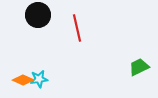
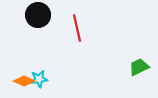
orange diamond: moved 1 px right, 1 px down
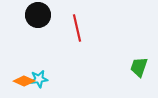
green trapezoid: rotated 45 degrees counterclockwise
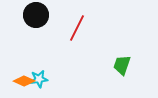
black circle: moved 2 px left
red line: rotated 40 degrees clockwise
green trapezoid: moved 17 px left, 2 px up
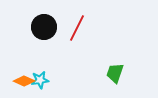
black circle: moved 8 px right, 12 px down
green trapezoid: moved 7 px left, 8 px down
cyan star: moved 1 px right, 1 px down
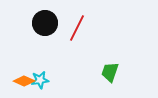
black circle: moved 1 px right, 4 px up
green trapezoid: moved 5 px left, 1 px up
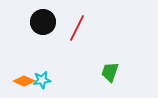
black circle: moved 2 px left, 1 px up
cyan star: moved 2 px right
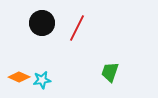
black circle: moved 1 px left, 1 px down
orange diamond: moved 5 px left, 4 px up
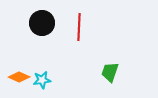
red line: moved 2 px right, 1 px up; rotated 24 degrees counterclockwise
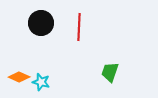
black circle: moved 1 px left
cyan star: moved 1 px left, 2 px down; rotated 24 degrees clockwise
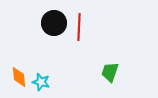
black circle: moved 13 px right
orange diamond: rotated 60 degrees clockwise
